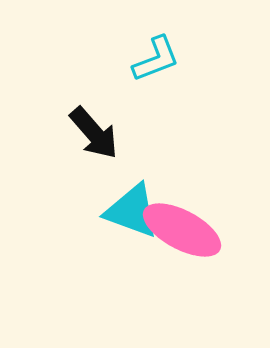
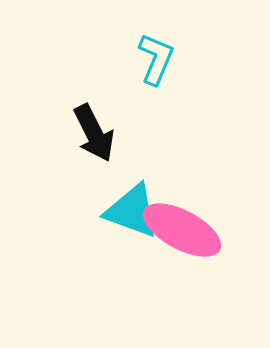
cyan L-shape: rotated 46 degrees counterclockwise
black arrow: rotated 14 degrees clockwise
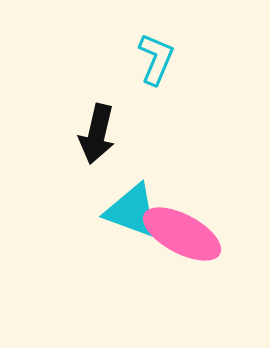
black arrow: moved 3 px right, 1 px down; rotated 40 degrees clockwise
pink ellipse: moved 4 px down
